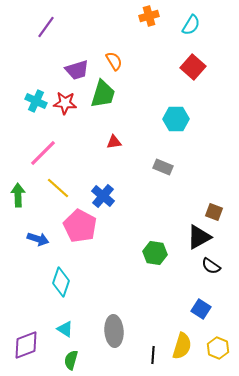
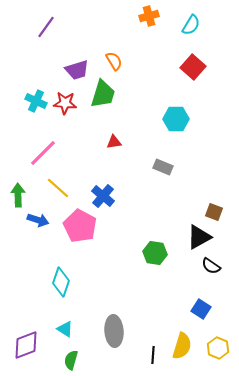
blue arrow: moved 19 px up
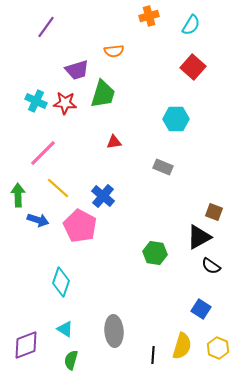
orange semicircle: moved 10 px up; rotated 114 degrees clockwise
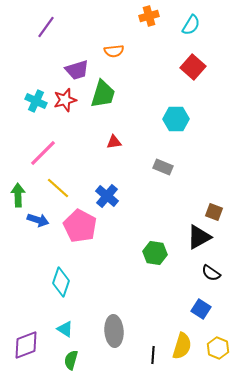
red star: moved 3 px up; rotated 20 degrees counterclockwise
blue cross: moved 4 px right
black semicircle: moved 7 px down
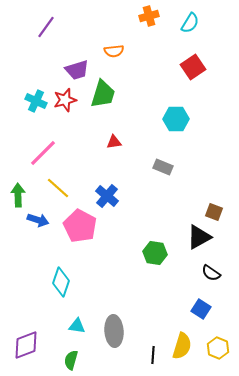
cyan semicircle: moved 1 px left, 2 px up
red square: rotated 15 degrees clockwise
cyan triangle: moved 12 px right, 3 px up; rotated 24 degrees counterclockwise
